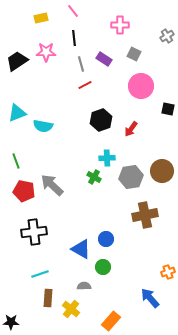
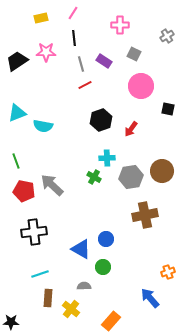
pink line: moved 2 px down; rotated 72 degrees clockwise
purple rectangle: moved 2 px down
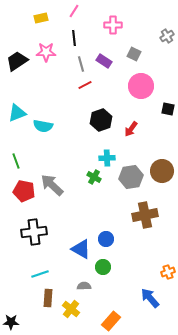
pink line: moved 1 px right, 2 px up
pink cross: moved 7 px left
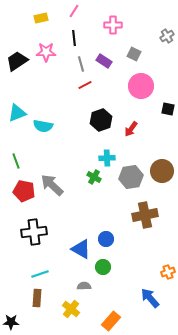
brown rectangle: moved 11 px left
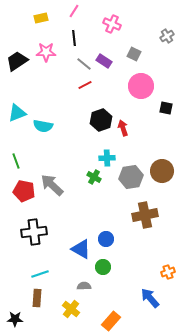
pink cross: moved 1 px left, 1 px up; rotated 24 degrees clockwise
gray line: moved 3 px right; rotated 35 degrees counterclockwise
black square: moved 2 px left, 1 px up
red arrow: moved 8 px left, 1 px up; rotated 126 degrees clockwise
black star: moved 4 px right, 3 px up
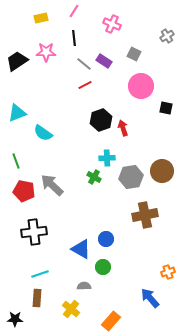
cyan semicircle: moved 7 px down; rotated 24 degrees clockwise
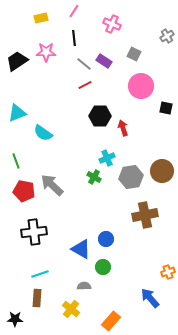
black hexagon: moved 1 px left, 4 px up; rotated 20 degrees clockwise
cyan cross: rotated 21 degrees counterclockwise
